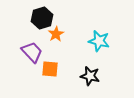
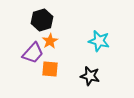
black hexagon: moved 2 px down
orange star: moved 6 px left, 7 px down
purple trapezoid: moved 1 px right, 1 px down; rotated 85 degrees clockwise
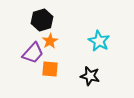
cyan star: rotated 15 degrees clockwise
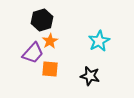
cyan star: rotated 15 degrees clockwise
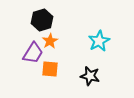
purple trapezoid: rotated 10 degrees counterclockwise
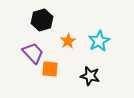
orange star: moved 18 px right
purple trapezoid: rotated 75 degrees counterclockwise
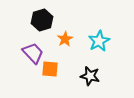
orange star: moved 3 px left, 2 px up
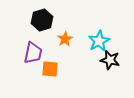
purple trapezoid: rotated 55 degrees clockwise
black star: moved 20 px right, 16 px up
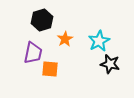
black star: moved 4 px down
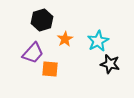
cyan star: moved 1 px left
purple trapezoid: rotated 30 degrees clockwise
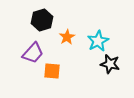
orange star: moved 2 px right, 2 px up
orange square: moved 2 px right, 2 px down
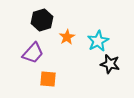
orange square: moved 4 px left, 8 px down
